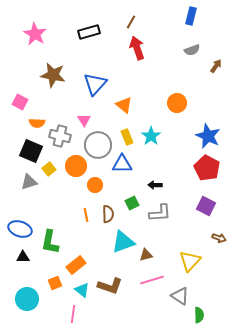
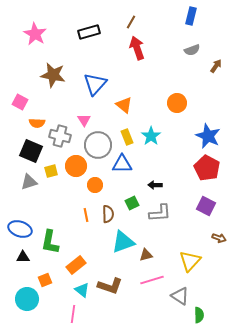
yellow square at (49, 169): moved 2 px right, 2 px down; rotated 24 degrees clockwise
orange square at (55, 283): moved 10 px left, 3 px up
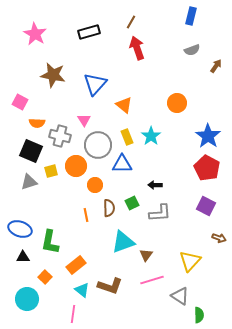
blue star at (208, 136): rotated 10 degrees clockwise
brown semicircle at (108, 214): moved 1 px right, 6 px up
brown triangle at (146, 255): rotated 40 degrees counterclockwise
orange square at (45, 280): moved 3 px up; rotated 24 degrees counterclockwise
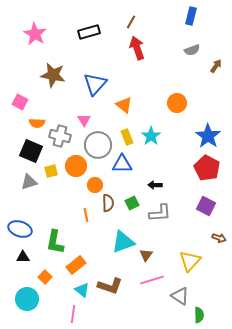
brown semicircle at (109, 208): moved 1 px left, 5 px up
green L-shape at (50, 242): moved 5 px right
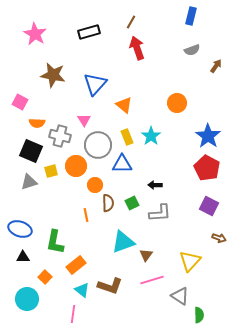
purple square at (206, 206): moved 3 px right
